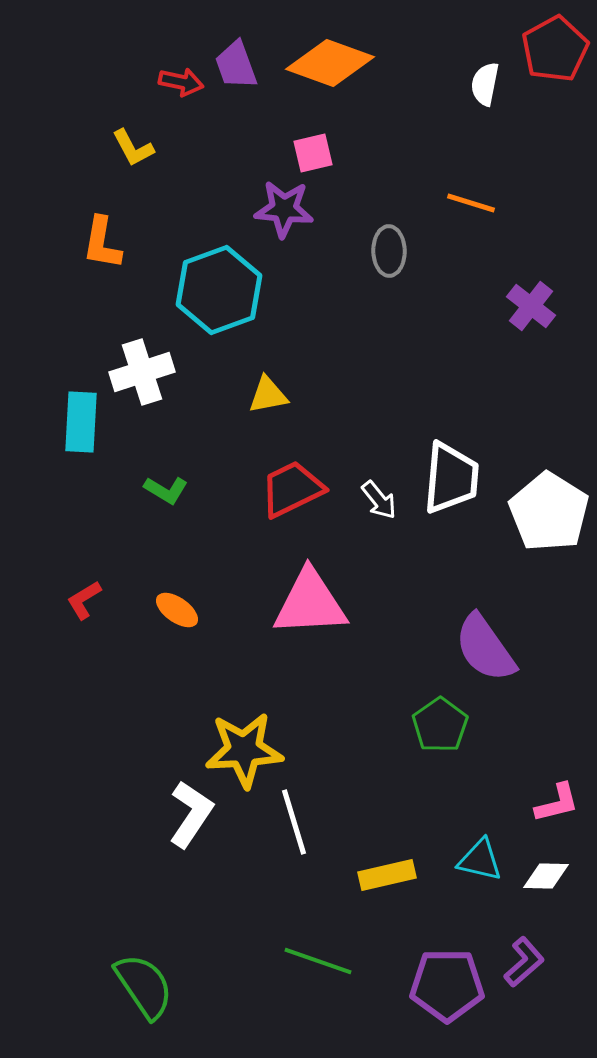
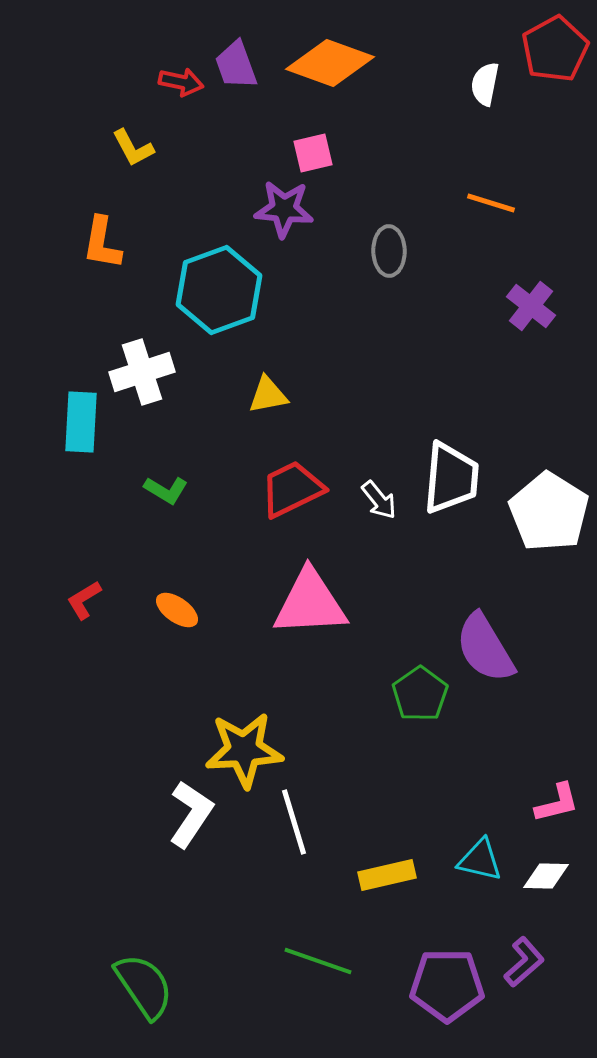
orange line: moved 20 px right
purple semicircle: rotated 4 degrees clockwise
green pentagon: moved 20 px left, 31 px up
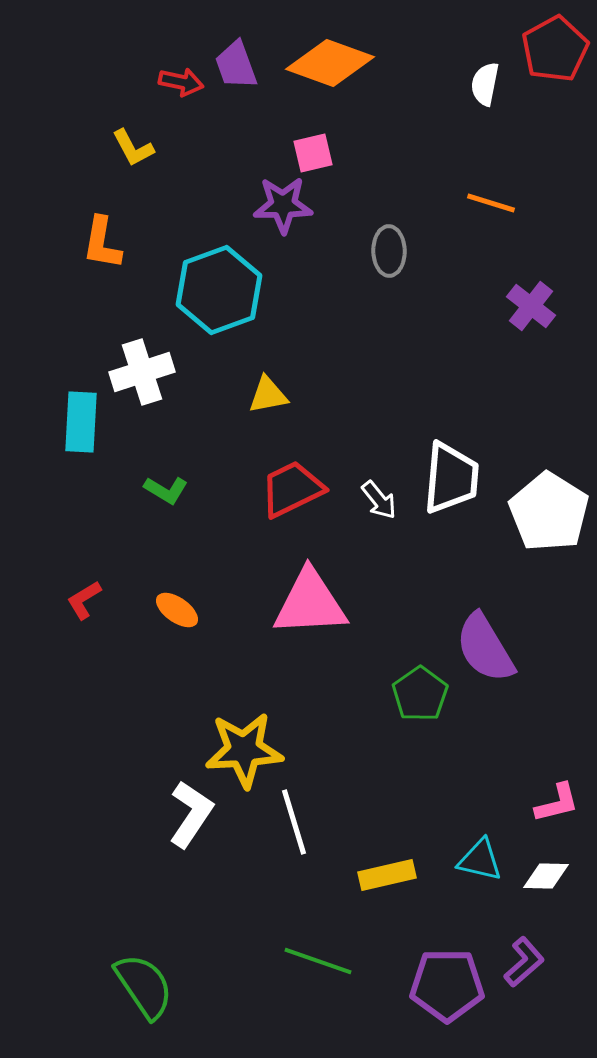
purple star: moved 1 px left, 4 px up; rotated 6 degrees counterclockwise
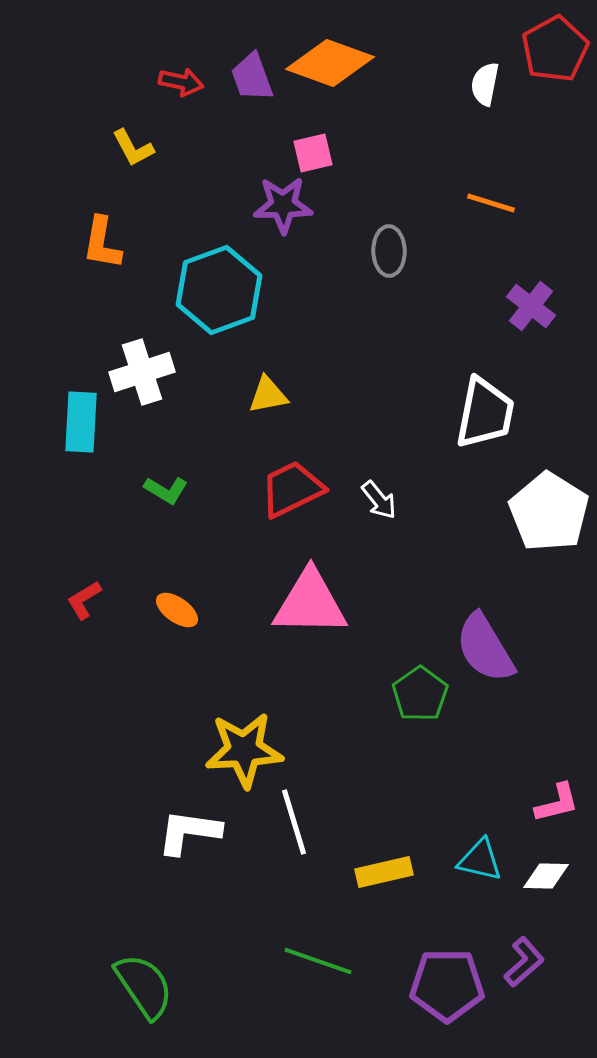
purple trapezoid: moved 16 px right, 12 px down
white trapezoid: moved 34 px right, 65 px up; rotated 6 degrees clockwise
pink triangle: rotated 4 degrees clockwise
white L-shape: moved 2 px left, 18 px down; rotated 116 degrees counterclockwise
yellow rectangle: moved 3 px left, 3 px up
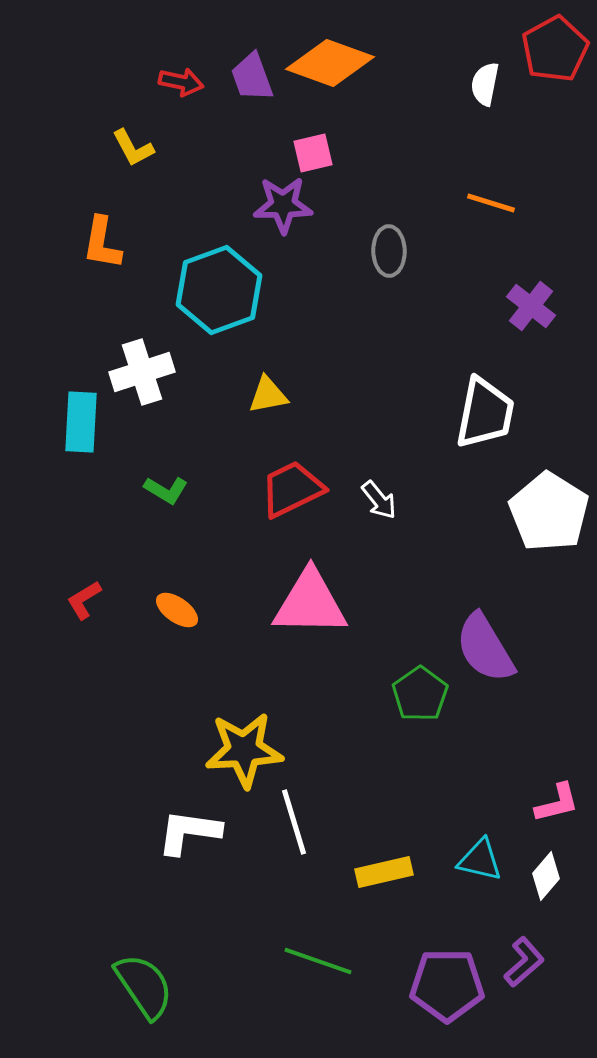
white diamond: rotated 51 degrees counterclockwise
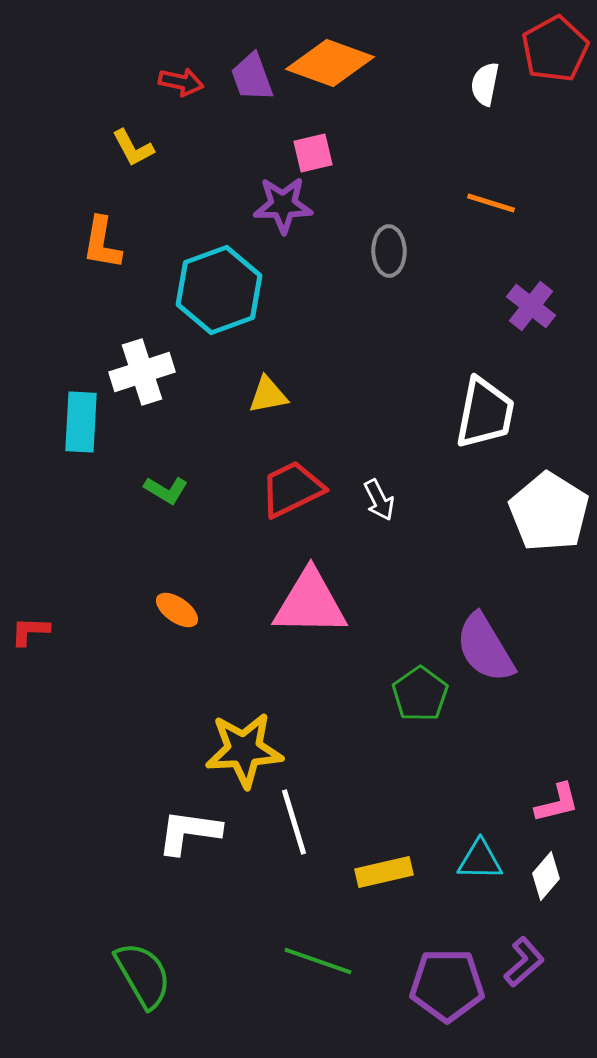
white arrow: rotated 12 degrees clockwise
red L-shape: moved 54 px left, 31 px down; rotated 33 degrees clockwise
cyan triangle: rotated 12 degrees counterclockwise
green semicircle: moved 1 px left, 11 px up; rotated 4 degrees clockwise
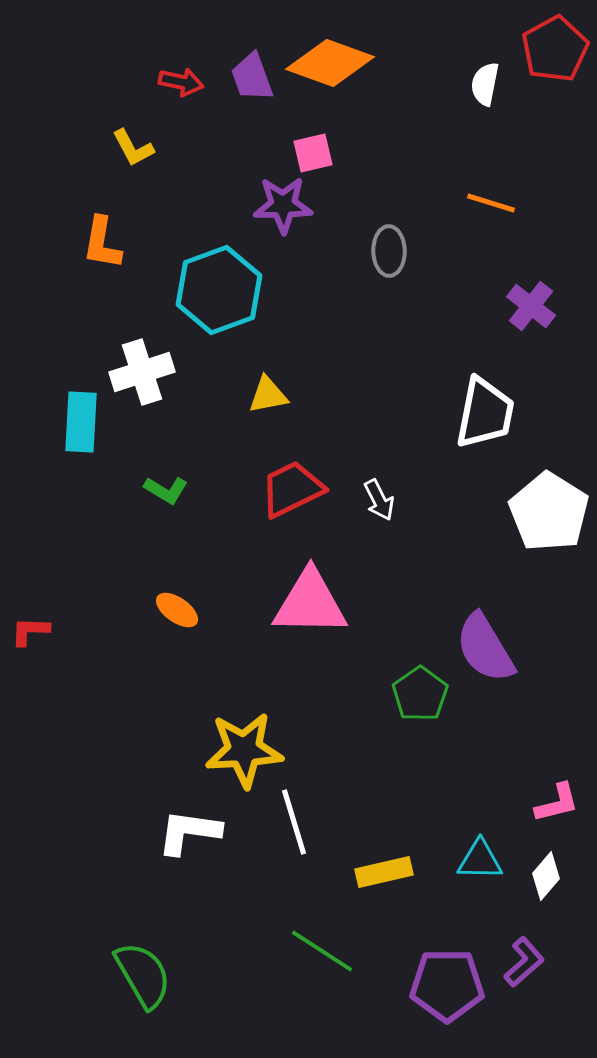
green line: moved 4 px right, 10 px up; rotated 14 degrees clockwise
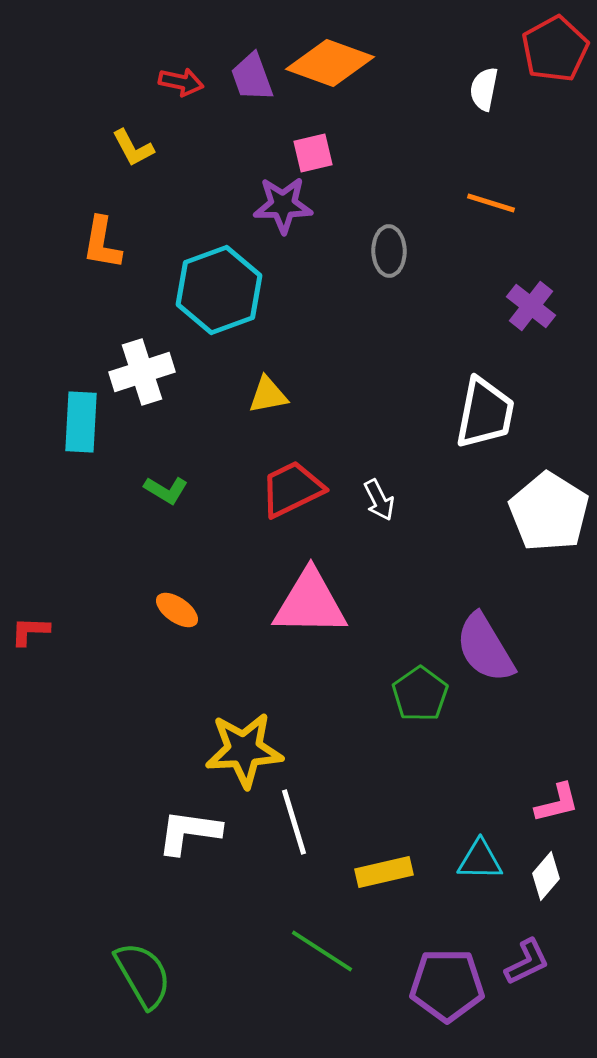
white semicircle: moved 1 px left, 5 px down
purple L-shape: moved 3 px right; rotated 15 degrees clockwise
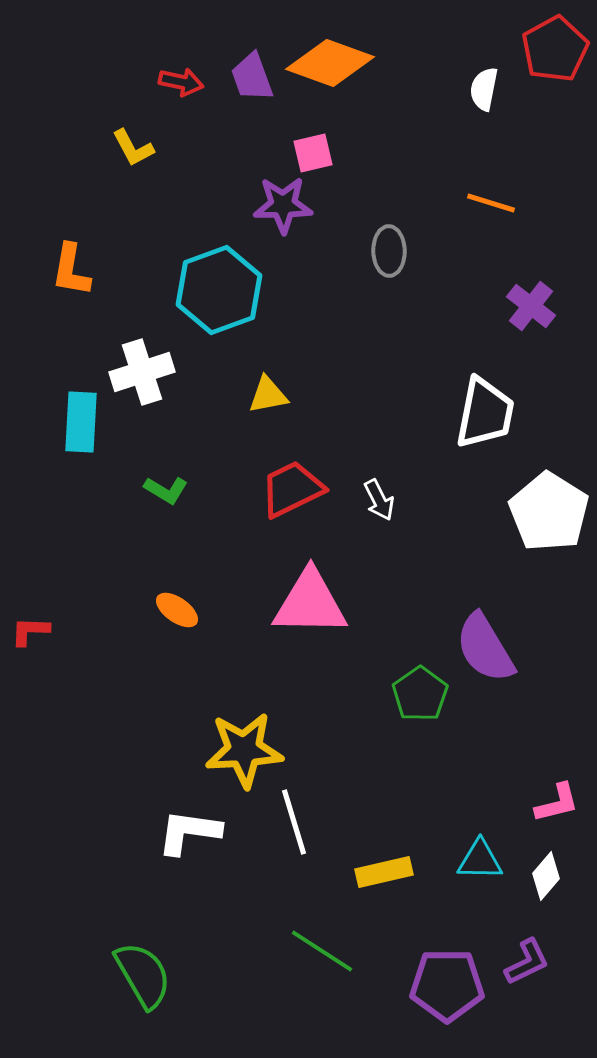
orange L-shape: moved 31 px left, 27 px down
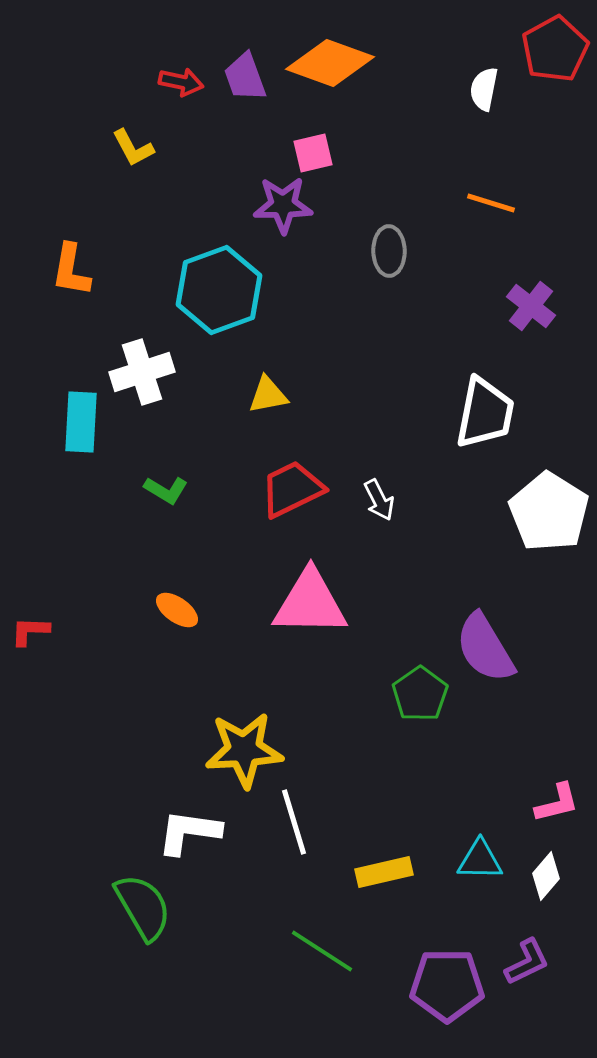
purple trapezoid: moved 7 px left
green semicircle: moved 68 px up
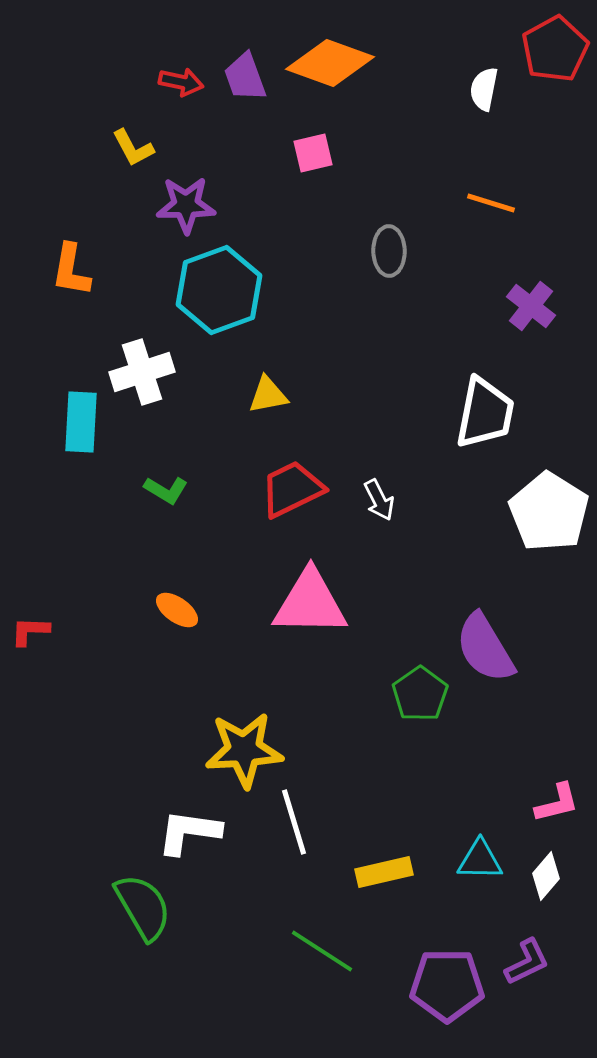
purple star: moved 97 px left
